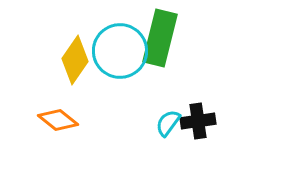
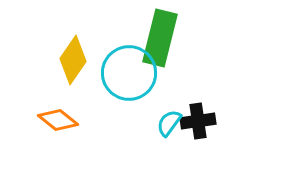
cyan circle: moved 9 px right, 22 px down
yellow diamond: moved 2 px left
cyan semicircle: moved 1 px right
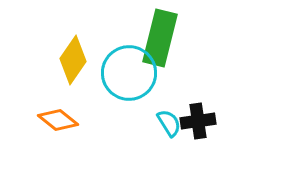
cyan semicircle: rotated 112 degrees clockwise
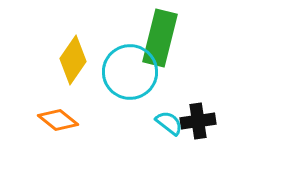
cyan circle: moved 1 px right, 1 px up
cyan semicircle: rotated 20 degrees counterclockwise
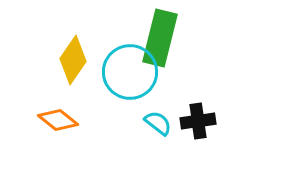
cyan semicircle: moved 11 px left
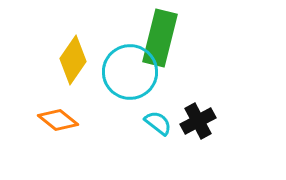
black cross: rotated 20 degrees counterclockwise
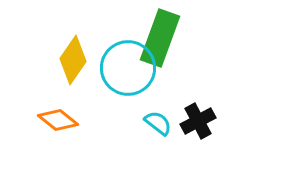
green rectangle: rotated 6 degrees clockwise
cyan circle: moved 2 px left, 4 px up
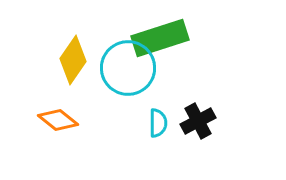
green rectangle: rotated 52 degrees clockwise
cyan semicircle: rotated 52 degrees clockwise
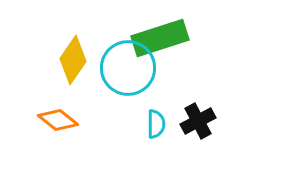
cyan semicircle: moved 2 px left, 1 px down
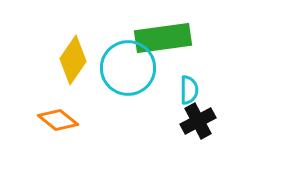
green rectangle: moved 3 px right; rotated 10 degrees clockwise
cyan semicircle: moved 33 px right, 34 px up
